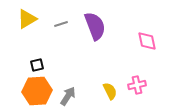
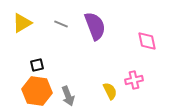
yellow triangle: moved 5 px left, 4 px down
gray line: rotated 40 degrees clockwise
pink cross: moved 3 px left, 5 px up
orange hexagon: rotated 12 degrees clockwise
gray arrow: rotated 126 degrees clockwise
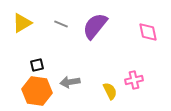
purple semicircle: rotated 120 degrees counterclockwise
pink diamond: moved 1 px right, 9 px up
gray arrow: moved 2 px right, 14 px up; rotated 102 degrees clockwise
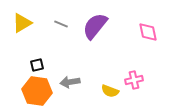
yellow semicircle: rotated 138 degrees clockwise
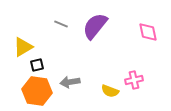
yellow triangle: moved 1 px right, 24 px down
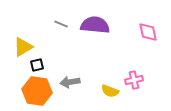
purple semicircle: moved 1 px up; rotated 56 degrees clockwise
